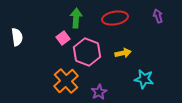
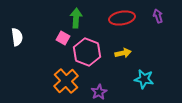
red ellipse: moved 7 px right
pink square: rotated 24 degrees counterclockwise
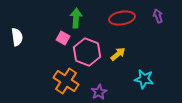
yellow arrow: moved 5 px left, 1 px down; rotated 28 degrees counterclockwise
orange cross: rotated 15 degrees counterclockwise
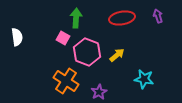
yellow arrow: moved 1 px left, 1 px down
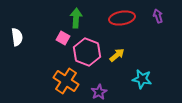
cyan star: moved 2 px left
